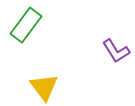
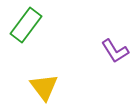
purple L-shape: moved 1 px left
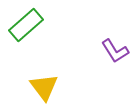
green rectangle: rotated 12 degrees clockwise
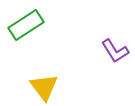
green rectangle: rotated 8 degrees clockwise
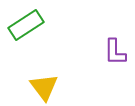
purple L-shape: moved 1 px down; rotated 32 degrees clockwise
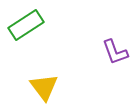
purple L-shape: rotated 20 degrees counterclockwise
